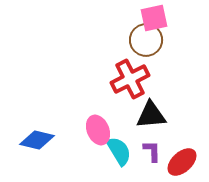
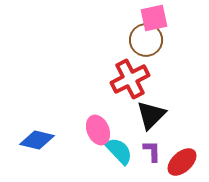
black triangle: rotated 40 degrees counterclockwise
cyan semicircle: rotated 12 degrees counterclockwise
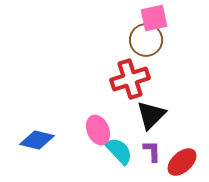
red cross: rotated 9 degrees clockwise
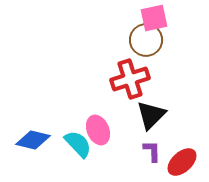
blue diamond: moved 4 px left
cyan semicircle: moved 41 px left, 7 px up
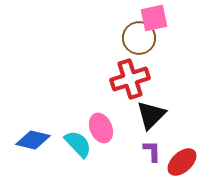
brown circle: moved 7 px left, 2 px up
pink ellipse: moved 3 px right, 2 px up
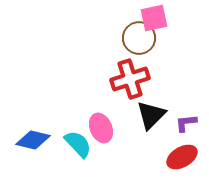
purple L-shape: moved 34 px right, 28 px up; rotated 95 degrees counterclockwise
red ellipse: moved 5 px up; rotated 12 degrees clockwise
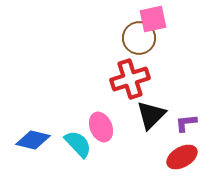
pink square: moved 1 px left, 1 px down
pink ellipse: moved 1 px up
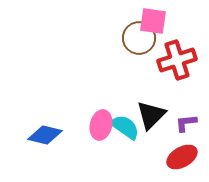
pink square: moved 2 px down; rotated 20 degrees clockwise
red cross: moved 47 px right, 19 px up
pink ellipse: moved 2 px up; rotated 36 degrees clockwise
blue diamond: moved 12 px right, 5 px up
cyan semicircle: moved 47 px right, 17 px up; rotated 12 degrees counterclockwise
